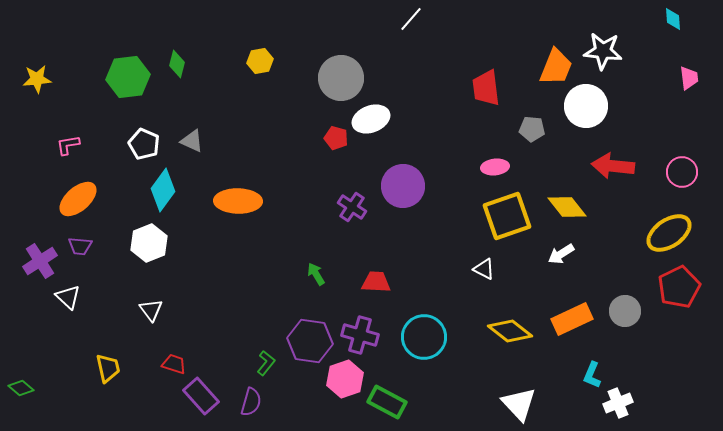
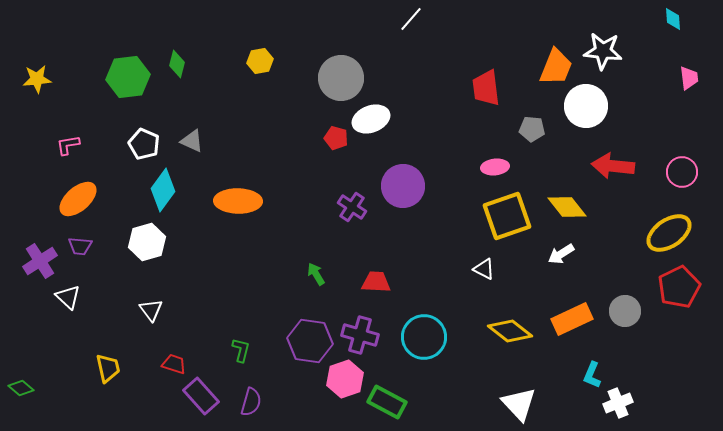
white hexagon at (149, 243): moved 2 px left, 1 px up; rotated 6 degrees clockwise
green L-shape at (266, 363): moved 25 px left, 13 px up; rotated 25 degrees counterclockwise
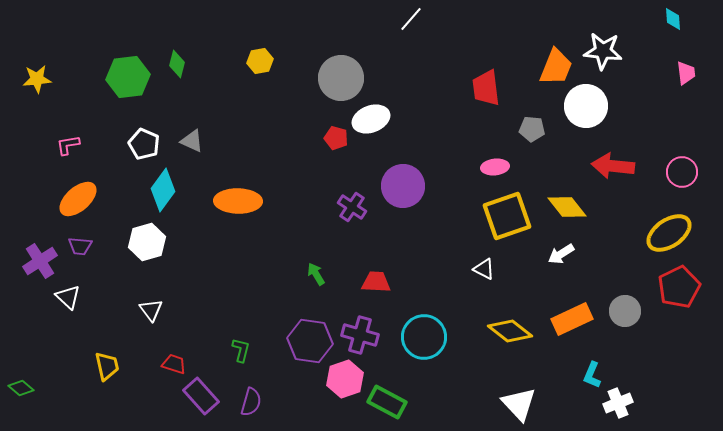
pink trapezoid at (689, 78): moved 3 px left, 5 px up
yellow trapezoid at (108, 368): moved 1 px left, 2 px up
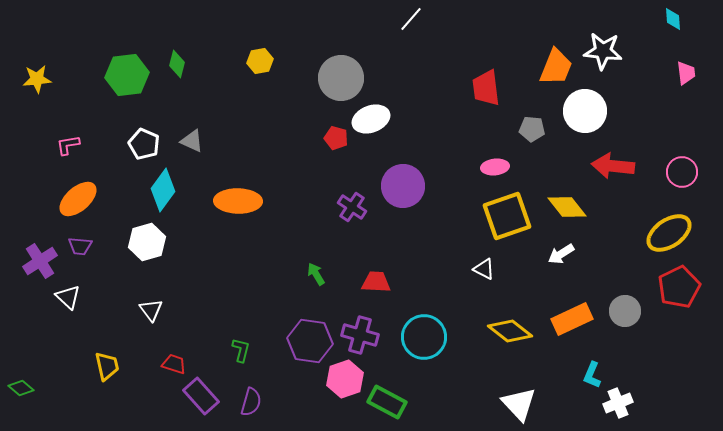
green hexagon at (128, 77): moved 1 px left, 2 px up
white circle at (586, 106): moved 1 px left, 5 px down
